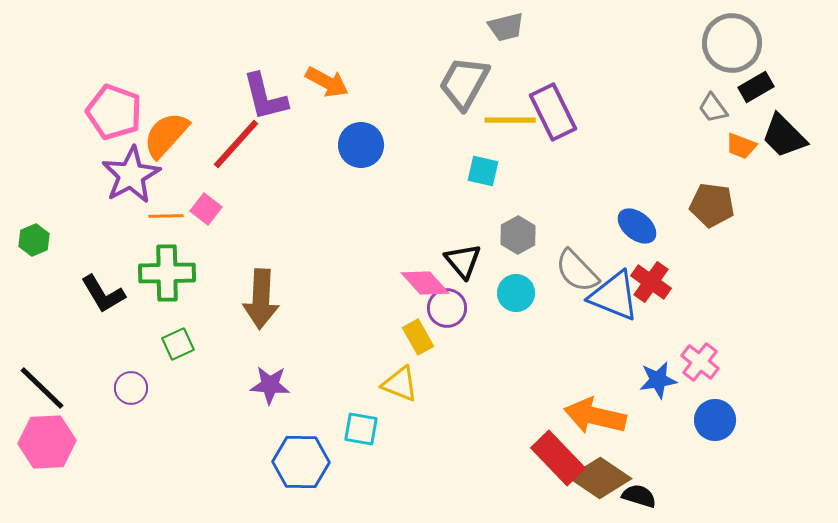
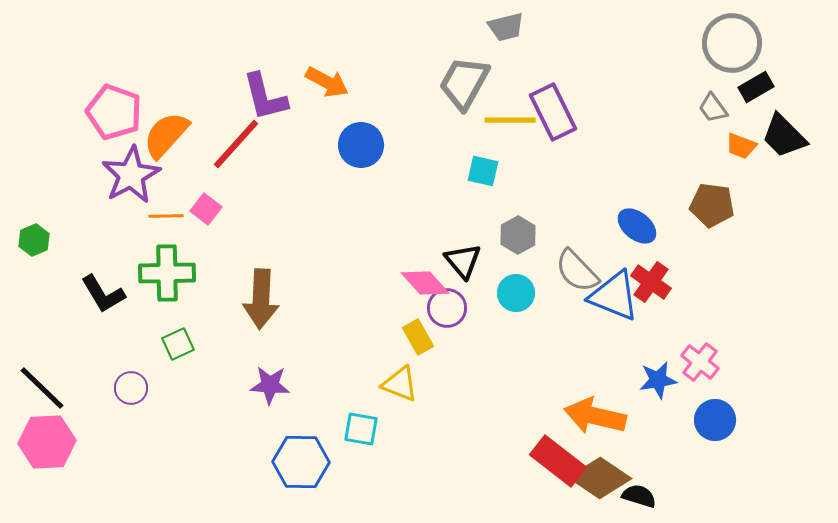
red rectangle at (558, 458): moved 3 px down; rotated 8 degrees counterclockwise
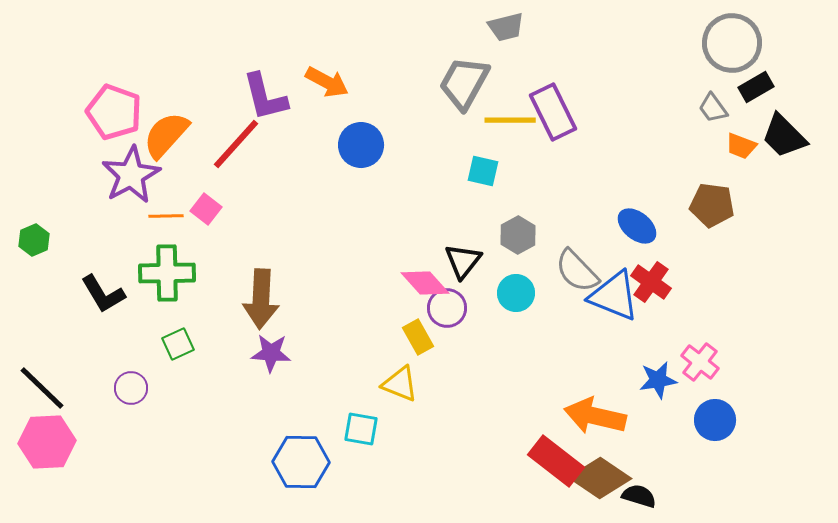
black triangle at (463, 261): rotated 18 degrees clockwise
purple star at (270, 385): moved 1 px right, 32 px up
red rectangle at (558, 461): moved 2 px left
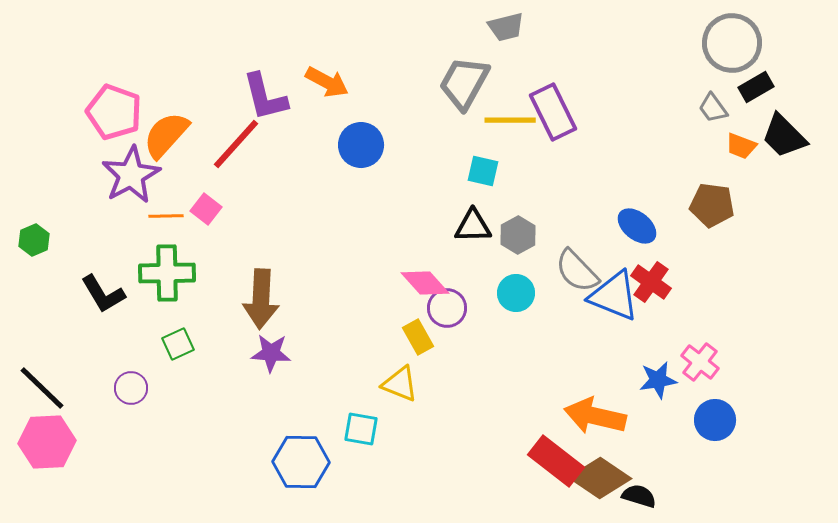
black triangle at (463, 261): moved 10 px right, 35 px up; rotated 51 degrees clockwise
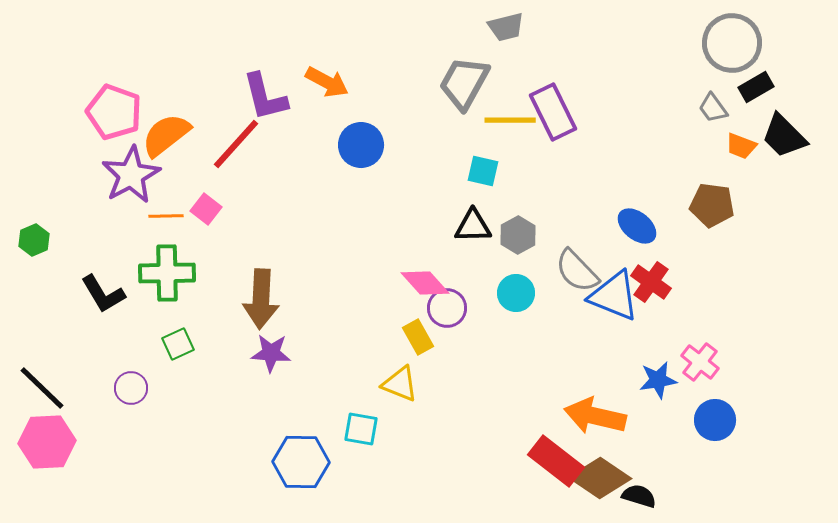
orange semicircle at (166, 135): rotated 10 degrees clockwise
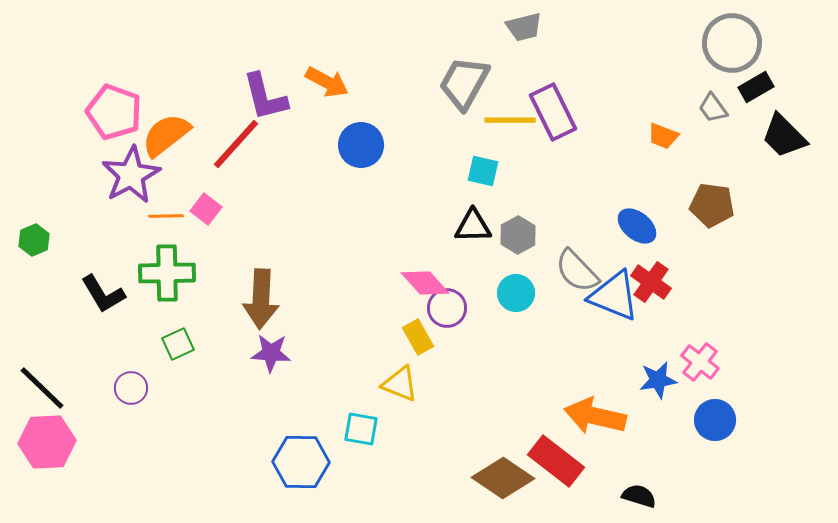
gray trapezoid at (506, 27): moved 18 px right
orange trapezoid at (741, 146): moved 78 px left, 10 px up
brown diamond at (600, 478): moved 97 px left
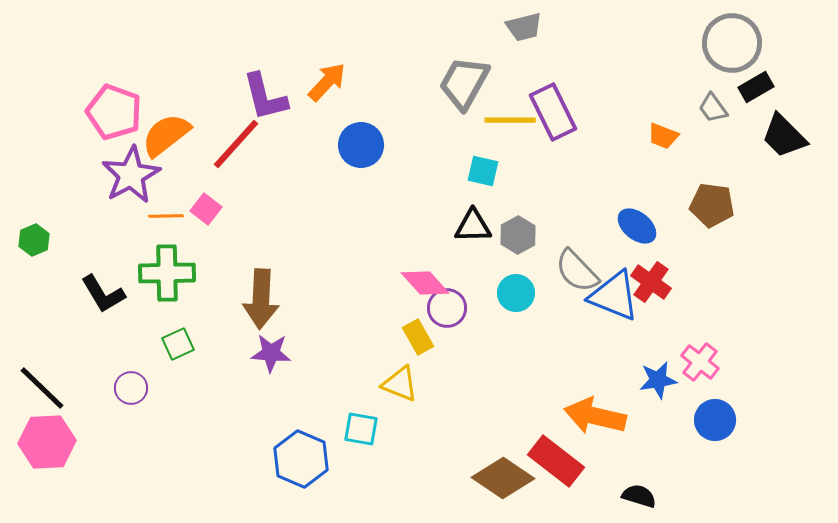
orange arrow at (327, 82): rotated 75 degrees counterclockwise
blue hexagon at (301, 462): moved 3 px up; rotated 22 degrees clockwise
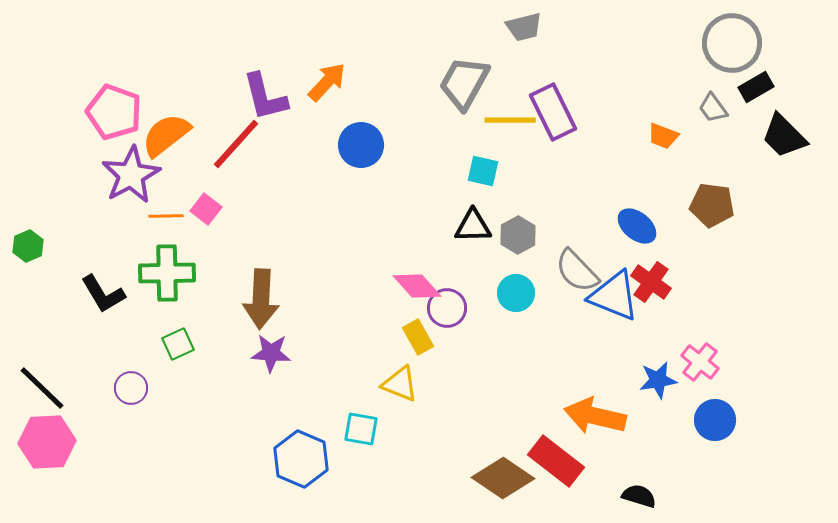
green hexagon at (34, 240): moved 6 px left, 6 px down
pink diamond at (425, 283): moved 8 px left, 3 px down
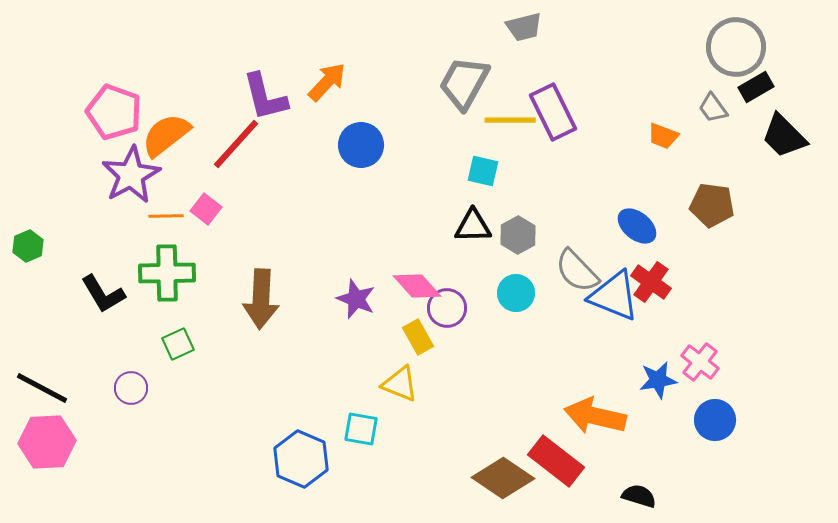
gray circle at (732, 43): moved 4 px right, 4 px down
purple star at (271, 353): moved 85 px right, 54 px up; rotated 18 degrees clockwise
black line at (42, 388): rotated 16 degrees counterclockwise
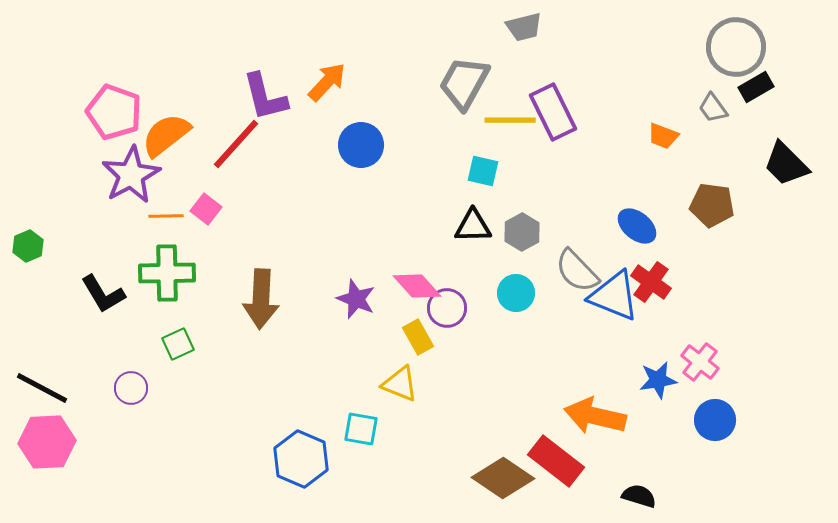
black trapezoid at (784, 136): moved 2 px right, 28 px down
gray hexagon at (518, 235): moved 4 px right, 3 px up
